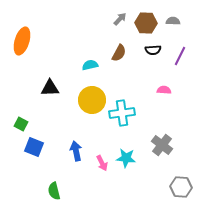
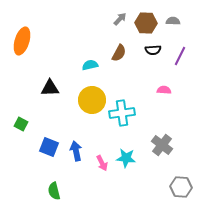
blue square: moved 15 px right
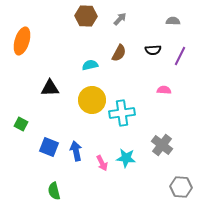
brown hexagon: moved 60 px left, 7 px up
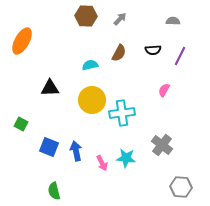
orange ellipse: rotated 12 degrees clockwise
pink semicircle: rotated 64 degrees counterclockwise
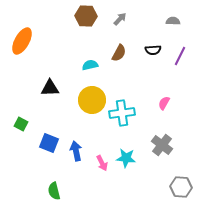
pink semicircle: moved 13 px down
blue square: moved 4 px up
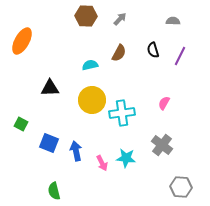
black semicircle: rotated 77 degrees clockwise
